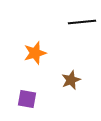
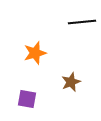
brown star: moved 2 px down
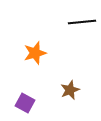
brown star: moved 1 px left, 8 px down
purple square: moved 2 px left, 4 px down; rotated 18 degrees clockwise
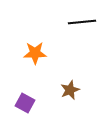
orange star: rotated 15 degrees clockwise
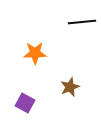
brown star: moved 3 px up
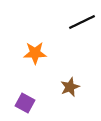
black line: rotated 20 degrees counterclockwise
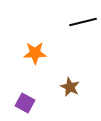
black line: moved 1 px right; rotated 12 degrees clockwise
brown star: rotated 24 degrees counterclockwise
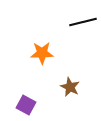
orange star: moved 7 px right
purple square: moved 1 px right, 2 px down
